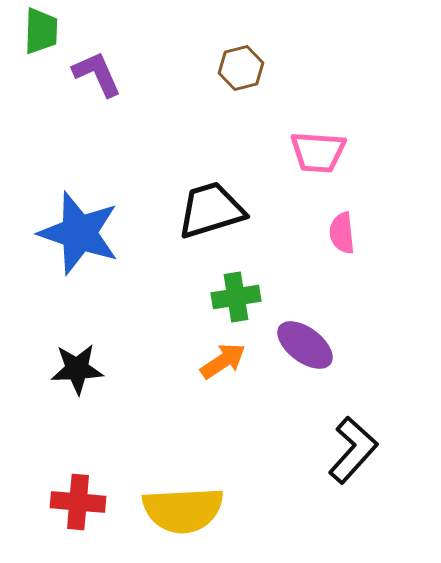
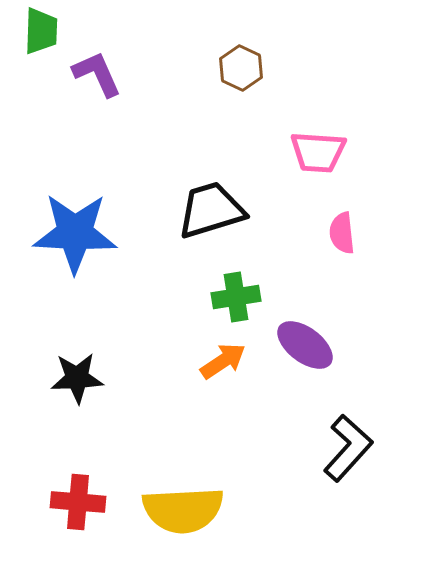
brown hexagon: rotated 21 degrees counterclockwise
blue star: moved 4 px left; rotated 16 degrees counterclockwise
black star: moved 9 px down
black L-shape: moved 5 px left, 2 px up
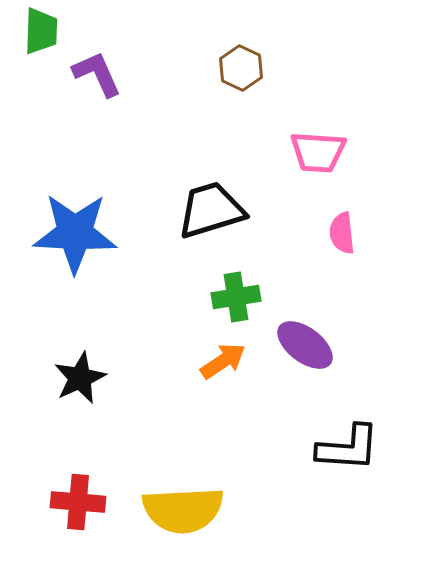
black star: moved 3 px right; rotated 22 degrees counterclockwise
black L-shape: rotated 52 degrees clockwise
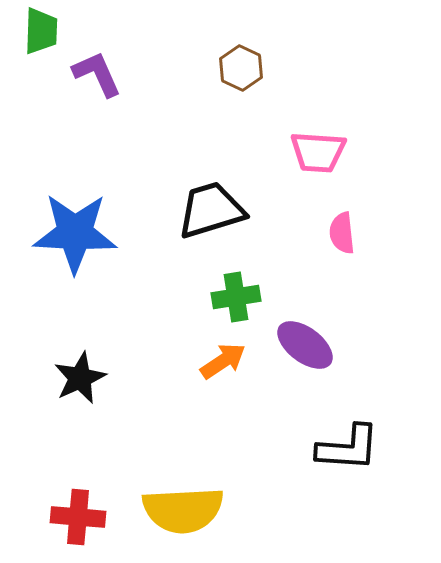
red cross: moved 15 px down
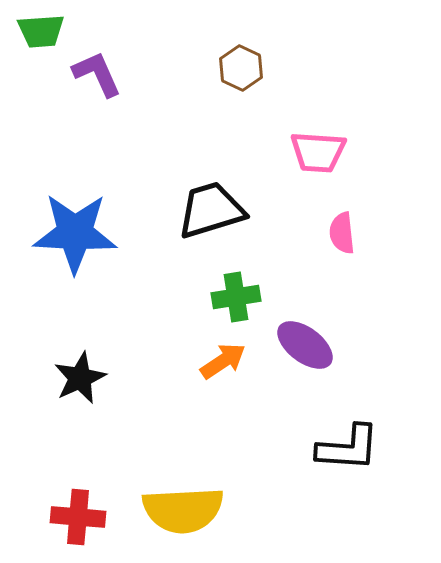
green trapezoid: rotated 84 degrees clockwise
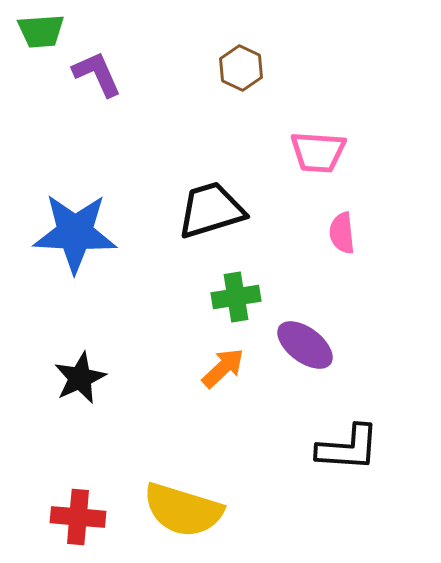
orange arrow: moved 7 px down; rotated 9 degrees counterclockwise
yellow semicircle: rotated 20 degrees clockwise
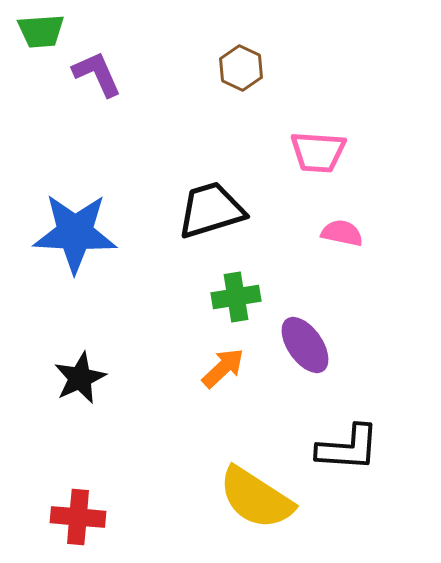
pink semicircle: rotated 108 degrees clockwise
purple ellipse: rotated 18 degrees clockwise
yellow semicircle: moved 73 px right, 12 px up; rotated 16 degrees clockwise
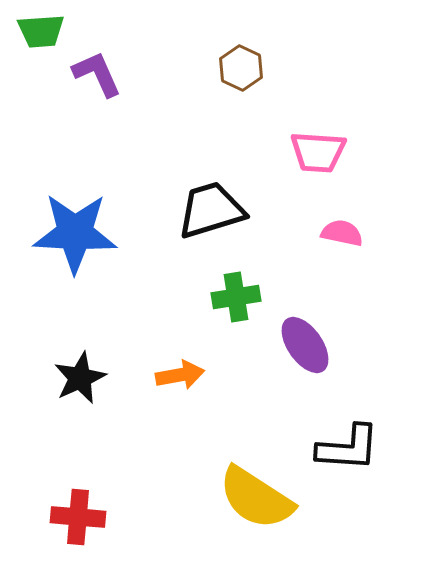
orange arrow: moved 43 px left, 7 px down; rotated 33 degrees clockwise
